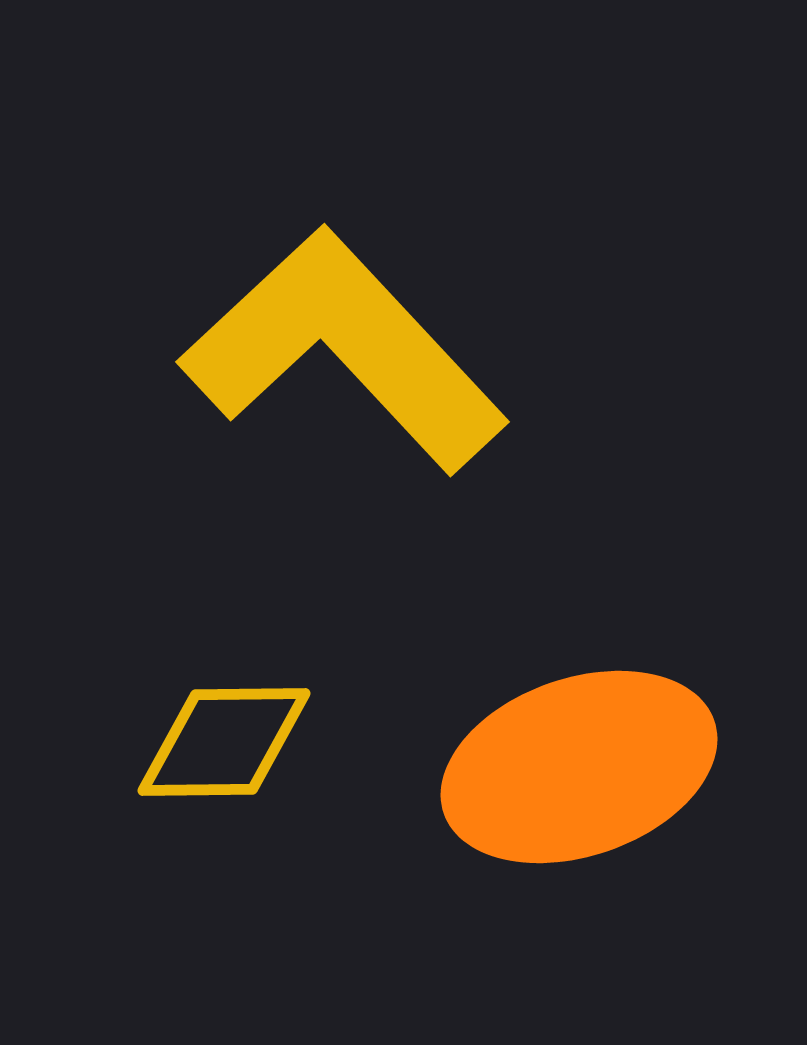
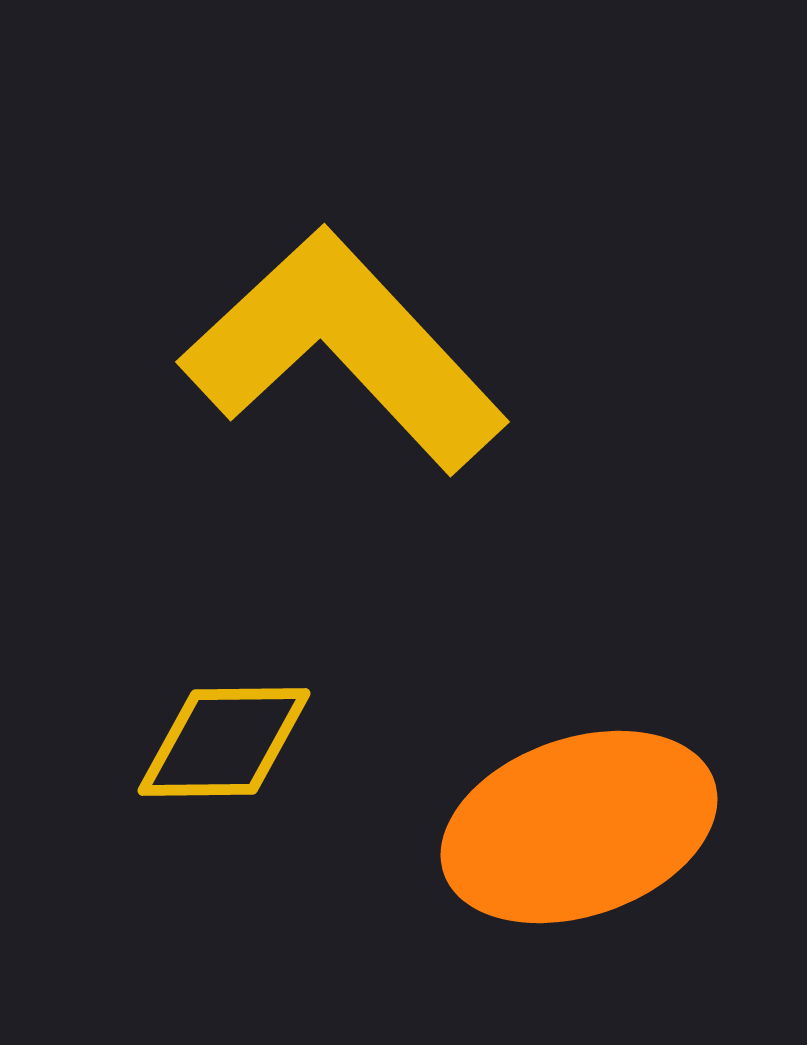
orange ellipse: moved 60 px down
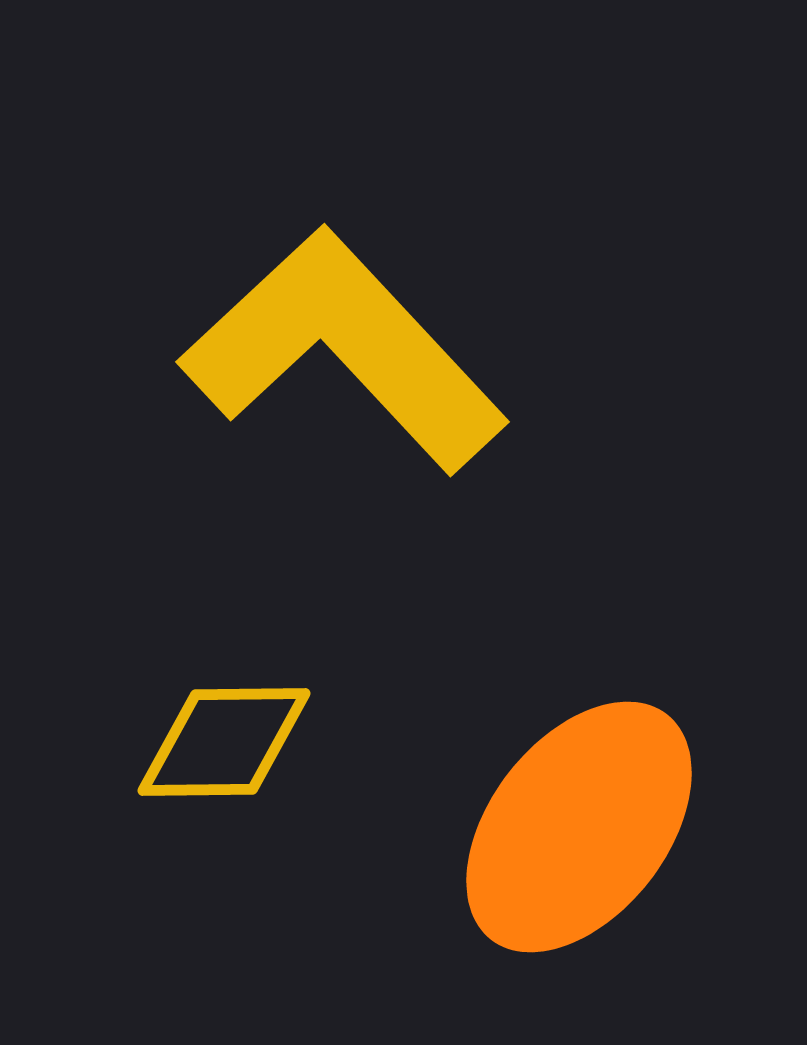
orange ellipse: rotated 33 degrees counterclockwise
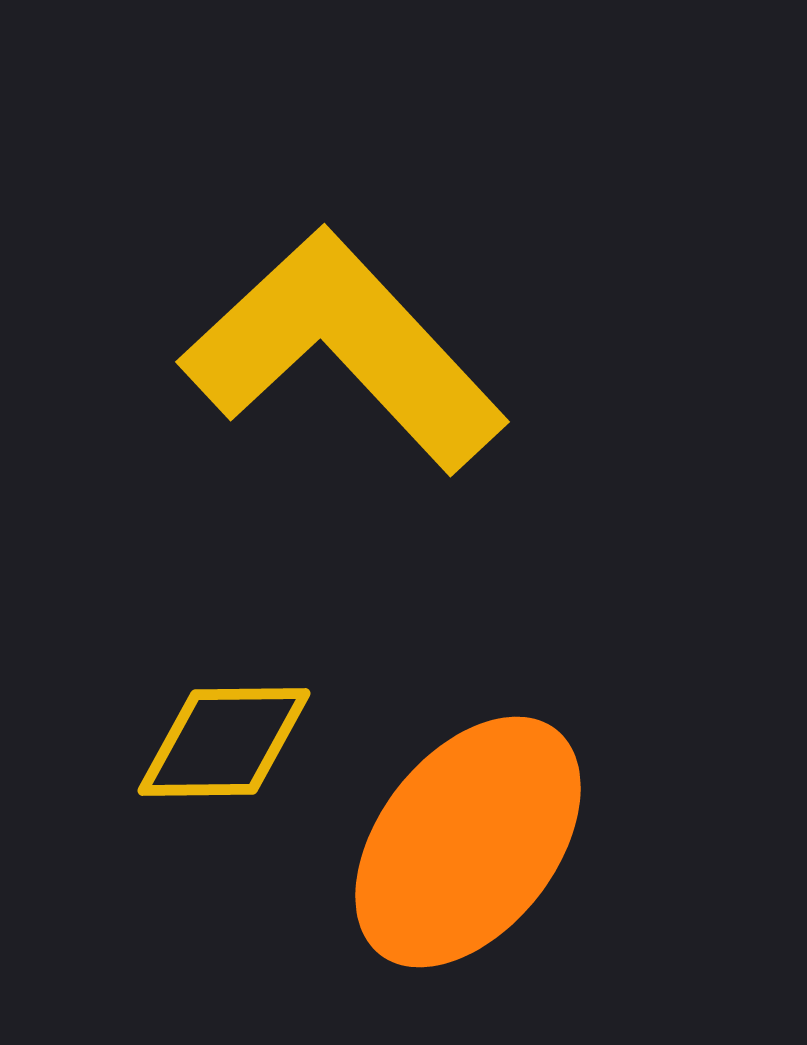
orange ellipse: moved 111 px left, 15 px down
